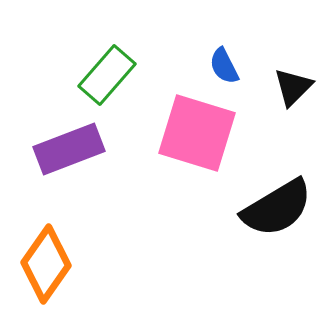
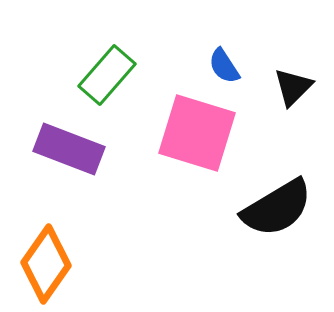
blue semicircle: rotated 6 degrees counterclockwise
purple rectangle: rotated 42 degrees clockwise
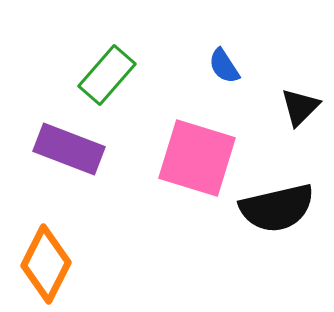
black triangle: moved 7 px right, 20 px down
pink square: moved 25 px down
black semicircle: rotated 18 degrees clockwise
orange diamond: rotated 8 degrees counterclockwise
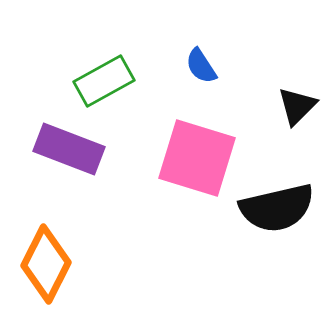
blue semicircle: moved 23 px left
green rectangle: moved 3 px left, 6 px down; rotated 20 degrees clockwise
black triangle: moved 3 px left, 1 px up
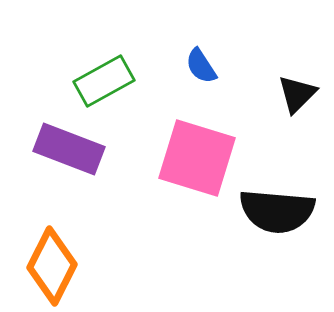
black triangle: moved 12 px up
black semicircle: moved 3 px down; rotated 18 degrees clockwise
orange diamond: moved 6 px right, 2 px down
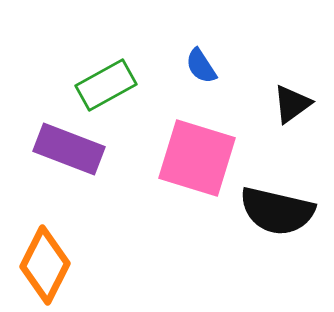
green rectangle: moved 2 px right, 4 px down
black triangle: moved 5 px left, 10 px down; rotated 9 degrees clockwise
black semicircle: rotated 8 degrees clockwise
orange diamond: moved 7 px left, 1 px up
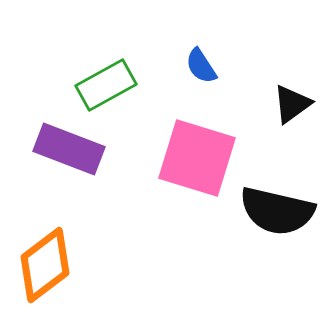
orange diamond: rotated 26 degrees clockwise
